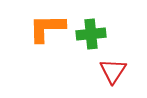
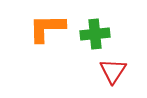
green cross: moved 4 px right
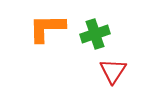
green cross: rotated 12 degrees counterclockwise
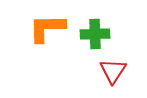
green cross: rotated 16 degrees clockwise
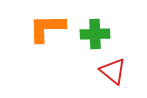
red triangle: rotated 24 degrees counterclockwise
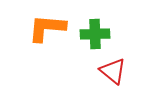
orange L-shape: rotated 6 degrees clockwise
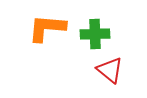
red triangle: moved 3 px left, 1 px up
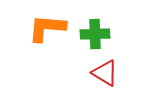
red triangle: moved 5 px left, 3 px down; rotated 8 degrees counterclockwise
